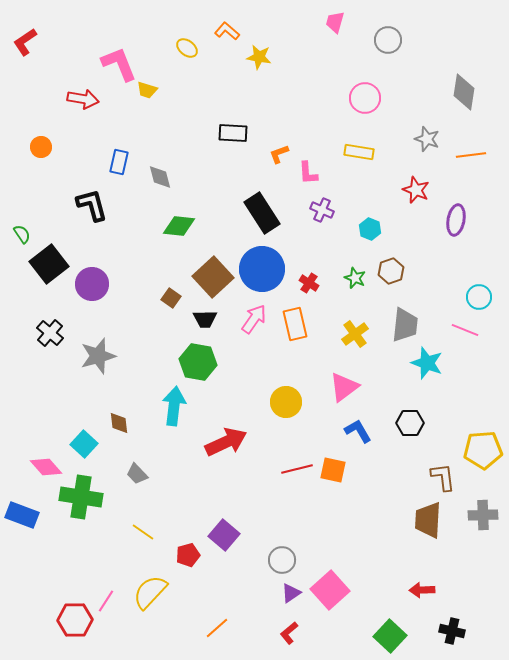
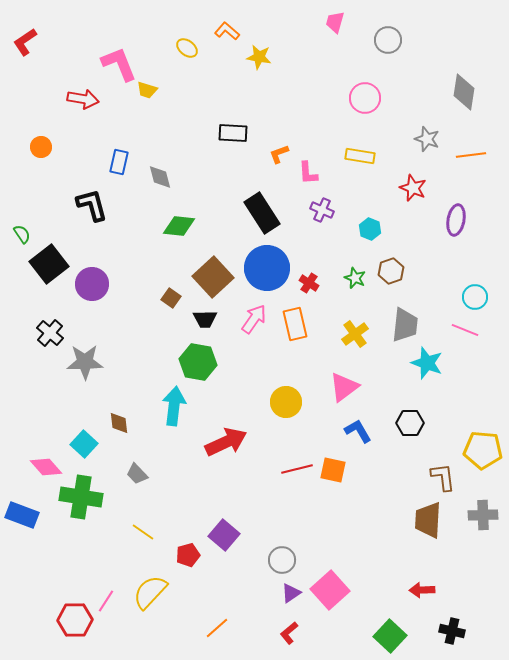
yellow rectangle at (359, 152): moved 1 px right, 4 px down
red star at (416, 190): moved 3 px left, 2 px up
blue circle at (262, 269): moved 5 px right, 1 px up
cyan circle at (479, 297): moved 4 px left
gray star at (98, 356): moved 13 px left, 6 px down; rotated 15 degrees clockwise
yellow pentagon at (483, 450): rotated 9 degrees clockwise
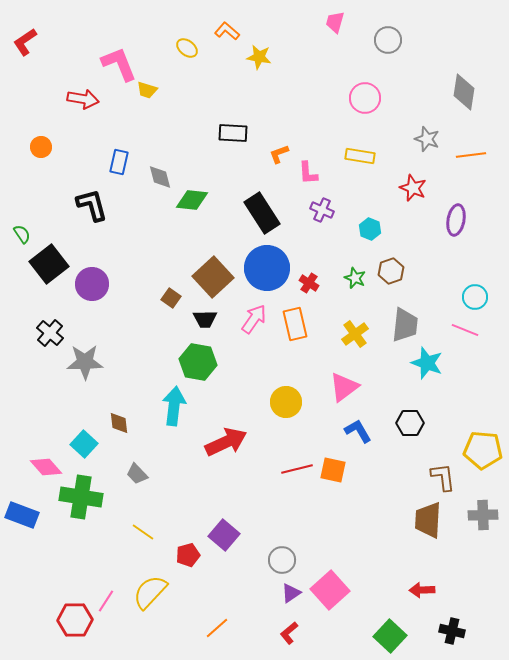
green diamond at (179, 226): moved 13 px right, 26 px up
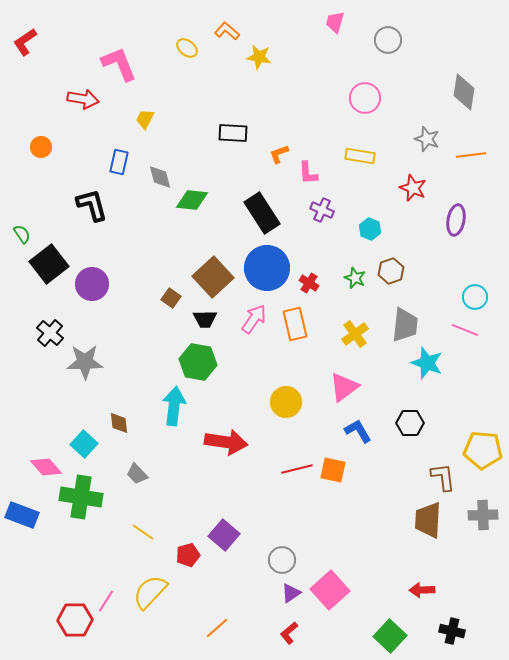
yellow trapezoid at (147, 90): moved 2 px left, 29 px down; rotated 100 degrees clockwise
red arrow at (226, 442): rotated 33 degrees clockwise
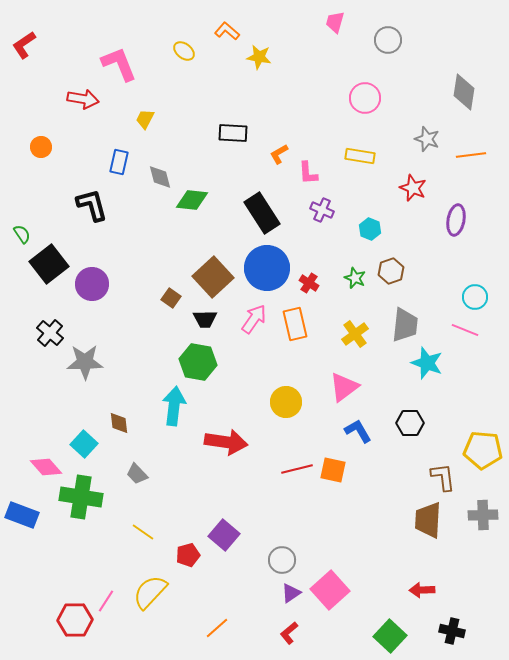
red L-shape at (25, 42): moved 1 px left, 3 px down
yellow ellipse at (187, 48): moved 3 px left, 3 px down
orange L-shape at (279, 154): rotated 10 degrees counterclockwise
